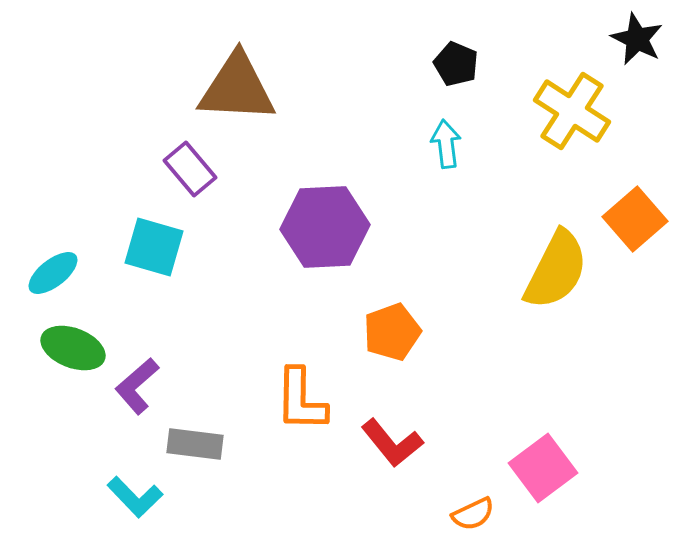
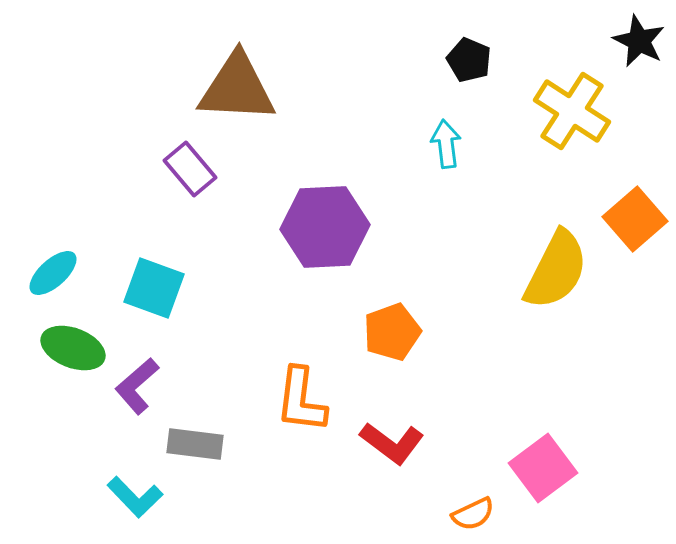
black star: moved 2 px right, 2 px down
black pentagon: moved 13 px right, 4 px up
cyan square: moved 41 px down; rotated 4 degrees clockwise
cyan ellipse: rotated 4 degrees counterclockwise
orange L-shape: rotated 6 degrees clockwise
red L-shape: rotated 14 degrees counterclockwise
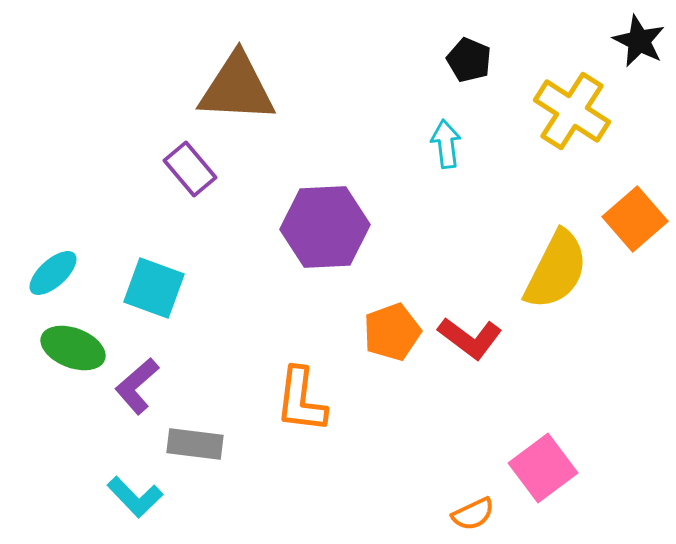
red L-shape: moved 78 px right, 105 px up
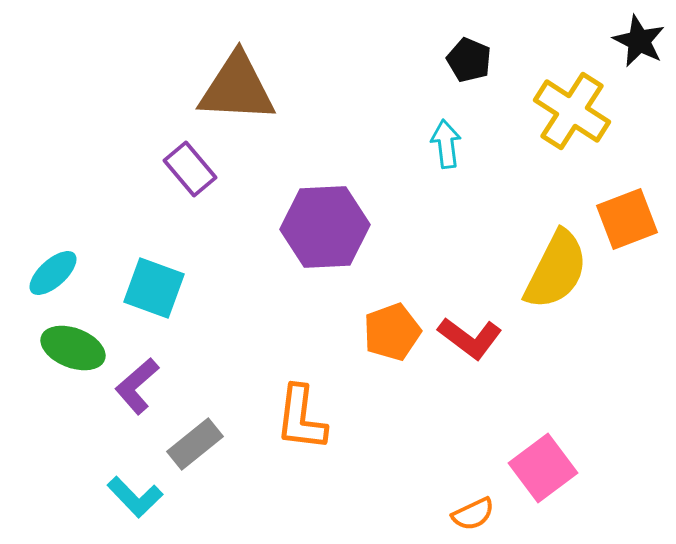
orange square: moved 8 px left; rotated 20 degrees clockwise
orange L-shape: moved 18 px down
gray rectangle: rotated 46 degrees counterclockwise
